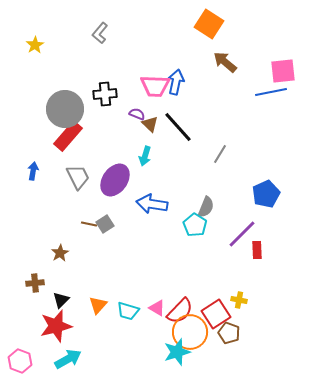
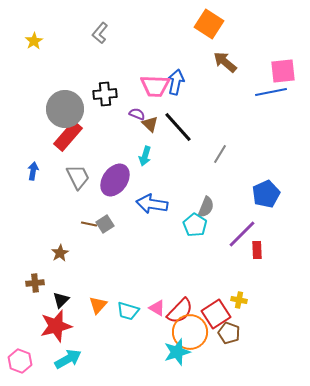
yellow star at (35, 45): moved 1 px left, 4 px up
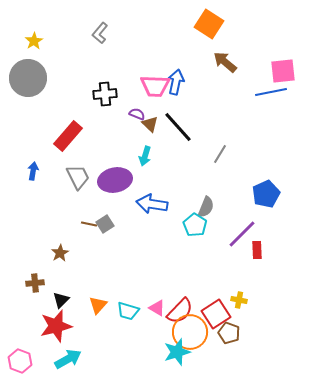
gray circle at (65, 109): moved 37 px left, 31 px up
purple ellipse at (115, 180): rotated 44 degrees clockwise
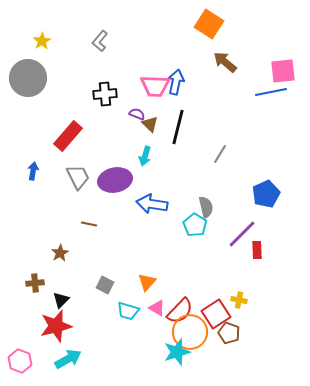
gray L-shape at (100, 33): moved 8 px down
yellow star at (34, 41): moved 8 px right
black line at (178, 127): rotated 56 degrees clockwise
gray semicircle at (206, 207): rotated 35 degrees counterclockwise
gray square at (105, 224): moved 61 px down; rotated 30 degrees counterclockwise
orange triangle at (98, 305): moved 49 px right, 23 px up
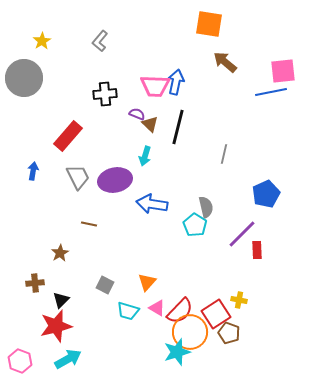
orange square at (209, 24): rotated 24 degrees counterclockwise
gray circle at (28, 78): moved 4 px left
gray line at (220, 154): moved 4 px right; rotated 18 degrees counterclockwise
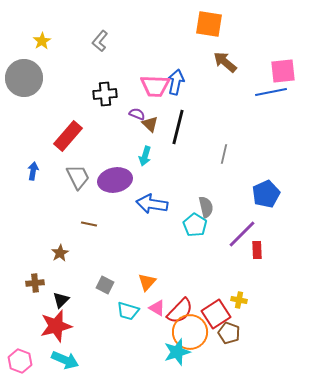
cyan arrow at (68, 359): moved 3 px left, 1 px down; rotated 52 degrees clockwise
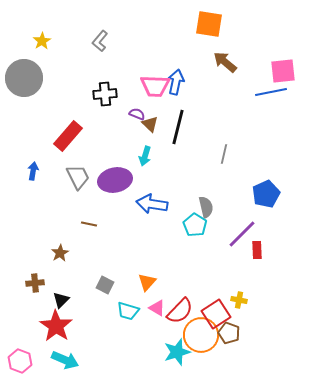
red star at (56, 326): rotated 24 degrees counterclockwise
orange circle at (190, 332): moved 11 px right, 3 px down
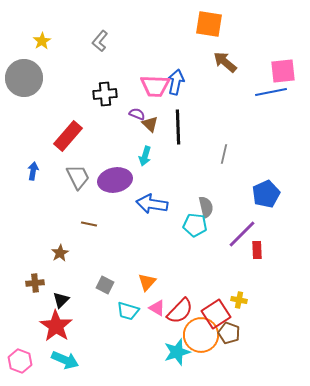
black line at (178, 127): rotated 16 degrees counterclockwise
cyan pentagon at (195, 225): rotated 25 degrees counterclockwise
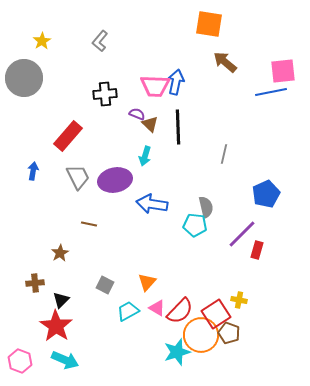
red rectangle at (257, 250): rotated 18 degrees clockwise
cyan trapezoid at (128, 311): rotated 135 degrees clockwise
